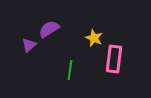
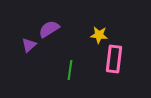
yellow star: moved 5 px right, 3 px up; rotated 18 degrees counterclockwise
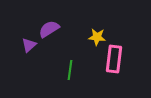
yellow star: moved 2 px left, 2 px down
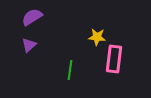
purple semicircle: moved 17 px left, 12 px up
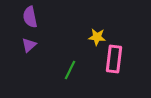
purple semicircle: moved 2 px left; rotated 70 degrees counterclockwise
green line: rotated 18 degrees clockwise
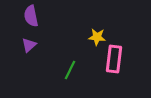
purple semicircle: moved 1 px right, 1 px up
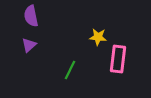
yellow star: moved 1 px right
pink rectangle: moved 4 px right
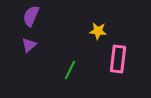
purple semicircle: rotated 35 degrees clockwise
yellow star: moved 6 px up
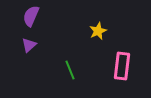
yellow star: rotated 30 degrees counterclockwise
pink rectangle: moved 4 px right, 7 px down
green line: rotated 48 degrees counterclockwise
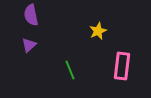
purple semicircle: moved 1 px up; rotated 35 degrees counterclockwise
